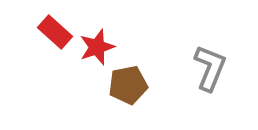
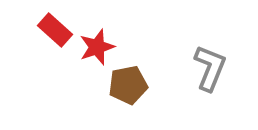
red rectangle: moved 2 px up
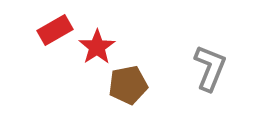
red rectangle: rotated 72 degrees counterclockwise
red star: rotated 15 degrees counterclockwise
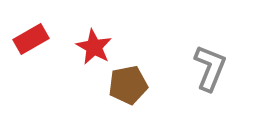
red rectangle: moved 24 px left, 9 px down
red star: moved 3 px left; rotated 9 degrees counterclockwise
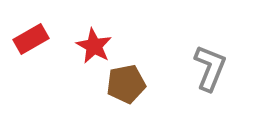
red star: moved 1 px up
brown pentagon: moved 2 px left, 1 px up
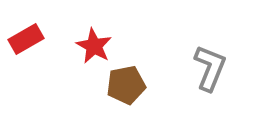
red rectangle: moved 5 px left
brown pentagon: moved 1 px down
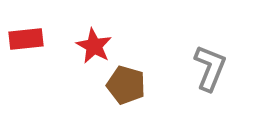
red rectangle: rotated 24 degrees clockwise
brown pentagon: rotated 27 degrees clockwise
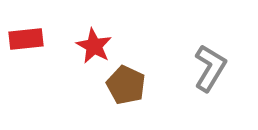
gray L-shape: rotated 9 degrees clockwise
brown pentagon: rotated 9 degrees clockwise
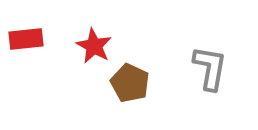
gray L-shape: rotated 21 degrees counterclockwise
brown pentagon: moved 4 px right, 2 px up
